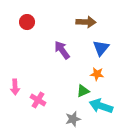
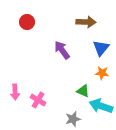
orange star: moved 5 px right, 1 px up
pink arrow: moved 5 px down
green triangle: rotated 48 degrees clockwise
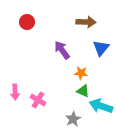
orange star: moved 21 px left
gray star: rotated 14 degrees counterclockwise
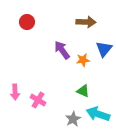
blue triangle: moved 3 px right, 1 px down
orange star: moved 2 px right, 13 px up; rotated 16 degrees counterclockwise
cyan arrow: moved 3 px left, 8 px down
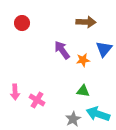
red circle: moved 5 px left, 1 px down
green triangle: rotated 16 degrees counterclockwise
pink cross: moved 1 px left
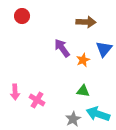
red circle: moved 7 px up
purple arrow: moved 2 px up
orange star: rotated 16 degrees counterclockwise
